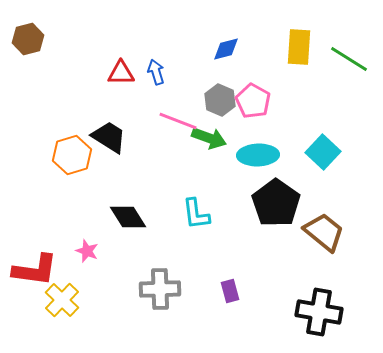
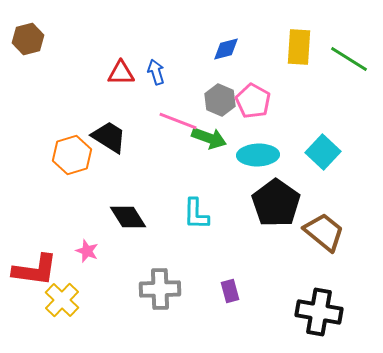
cyan L-shape: rotated 8 degrees clockwise
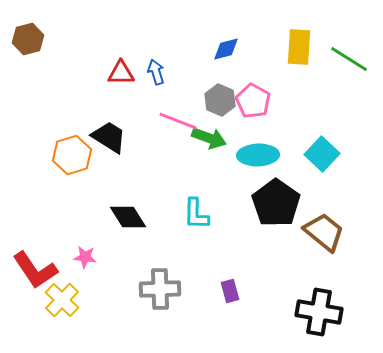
cyan square: moved 1 px left, 2 px down
pink star: moved 2 px left, 6 px down; rotated 15 degrees counterclockwise
red L-shape: rotated 48 degrees clockwise
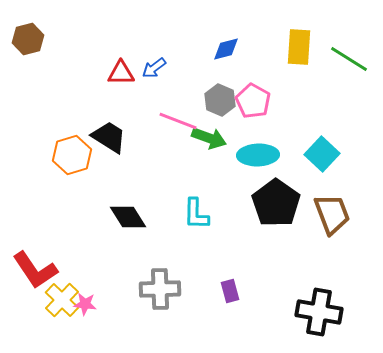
blue arrow: moved 2 px left, 4 px up; rotated 110 degrees counterclockwise
brown trapezoid: moved 8 px right, 18 px up; rotated 30 degrees clockwise
pink star: moved 47 px down
